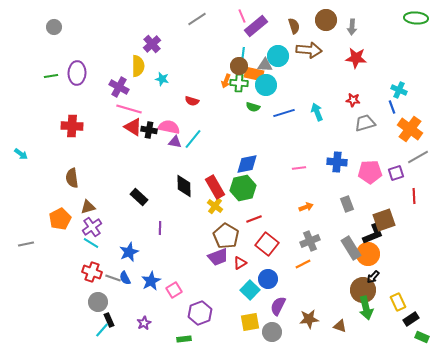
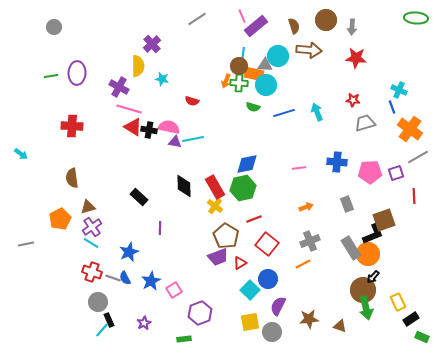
cyan line at (193, 139): rotated 40 degrees clockwise
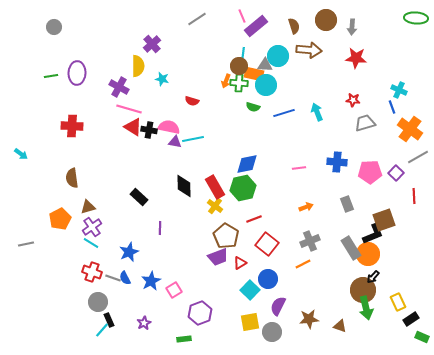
purple square at (396, 173): rotated 28 degrees counterclockwise
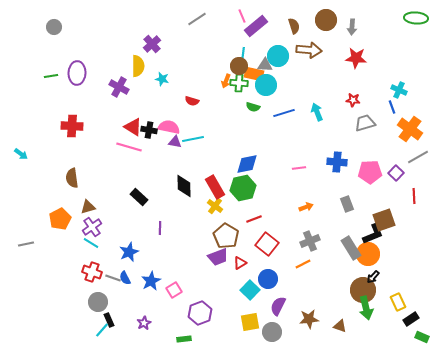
pink line at (129, 109): moved 38 px down
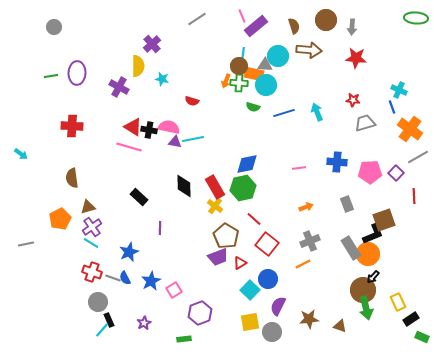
red line at (254, 219): rotated 63 degrees clockwise
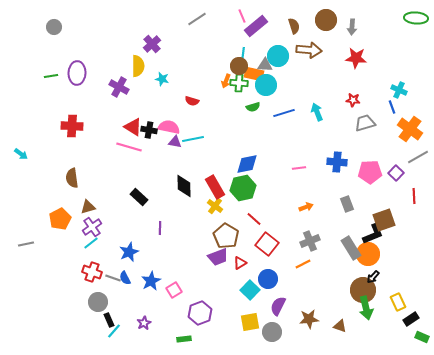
green semicircle at (253, 107): rotated 32 degrees counterclockwise
cyan line at (91, 243): rotated 70 degrees counterclockwise
cyan line at (102, 330): moved 12 px right, 1 px down
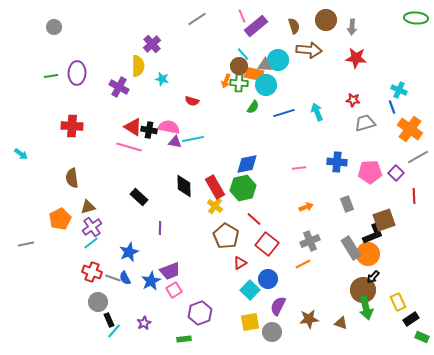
cyan line at (243, 54): rotated 48 degrees counterclockwise
cyan circle at (278, 56): moved 4 px down
green semicircle at (253, 107): rotated 40 degrees counterclockwise
purple trapezoid at (218, 257): moved 48 px left, 14 px down
brown triangle at (340, 326): moved 1 px right, 3 px up
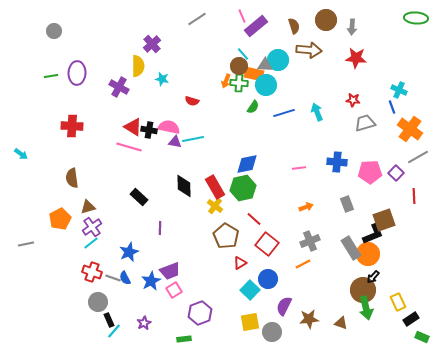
gray circle at (54, 27): moved 4 px down
purple semicircle at (278, 306): moved 6 px right
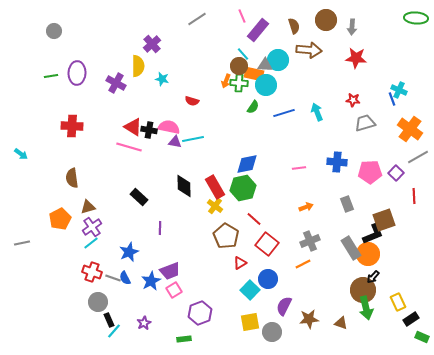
purple rectangle at (256, 26): moved 2 px right, 4 px down; rotated 10 degrees counterclockwise
purple cross at (119, 87): moved 3 px left, 4 px up
blue line at (392, 107): moved 8 px up
gray line at (26, 244): moved 4 px left, 1 px up
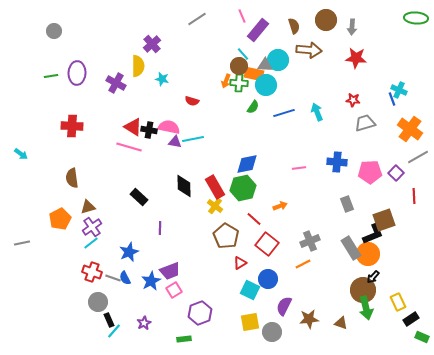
orange arrow at (306, 207): moved 26 px left, 1 px up
cyan square at (250, 290): rotated 18 degrees counterclockwise
